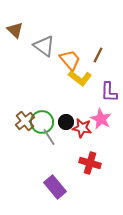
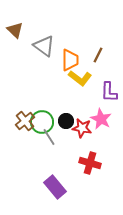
orange trapezoid: rotated 40 degrees clockwise
black circle: moved 1 px up
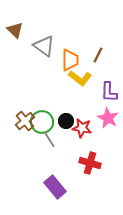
pink star: moved 7 px right, 1 px up
gray line: moved 2 px down
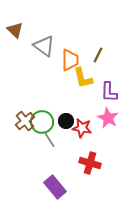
yellow L-shape: moved 3 px right; rotated 40 degrees clockwise
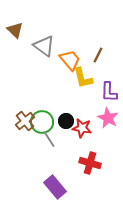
orange trapezoid: rotated 40 degrees counterclockwise
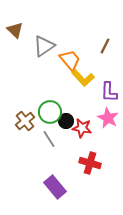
gray triangle: rotated 50 degrees clockwise
brown line: moved 7 px right, 9 px up
yellow L-shape: rotated 30 degrees counterclockwise
green circle: moved 8 px right, 10 px up
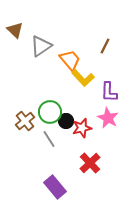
gray triangle: moved 3 px left
red star: rotated 24 degrees counterclockwise
red cross: rotated 30 degrees clockwise
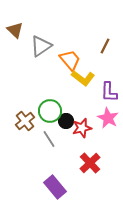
yellow L-shape: rotated 10 degrees counterclockwise
green circle: moved 1 px up
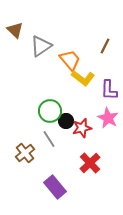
purple L-shape: moved 2 px up
brown cross: moved 32 px down
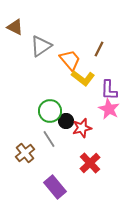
brown triangle: moved 3 px up; rotated 18 degrees counterclockwise
brown line: moved 6 px left, 3 px down
pink star: moved 1 px right, 9 px up
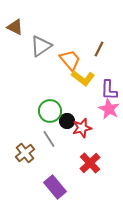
black circle: moved 1 px right
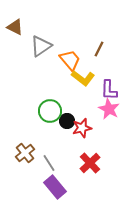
gray line: moved 24 px down
